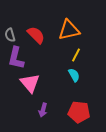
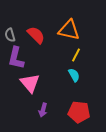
orange triangle: rotated 25 degrees clockwise
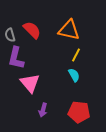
red semicircle: moved 4 px left, 5 px up
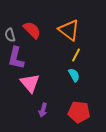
orange triangle: rotated 25 degrees clockwise
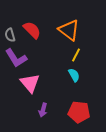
purple L-shape: rotated 45 degrees counterclockwise
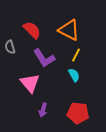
orange triangle: rotated 10 degrees counterclockwise
gray semicircle: moved 12 px down
purple L-shape: moved 28 px right
red pentagon: moved 1 px left, 1 px down
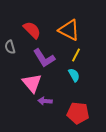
pink triangle: moved 2 px right
purple arrow: moved 2 px right, 9 px up; rotated 80 degrees clockwise
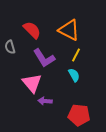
red pentagon: moved 1 px right, 2 px down
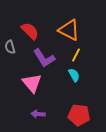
red semicircle: moved 2 px left, 1 px down
purple arrow: moved 7 px left, 13 px down
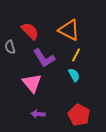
red pentagon: rotated 20 degrees clockwise
